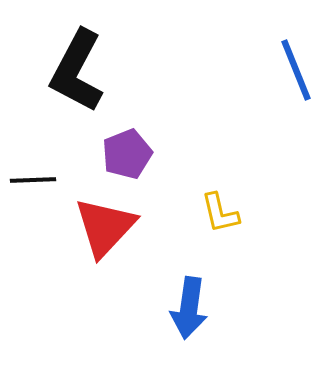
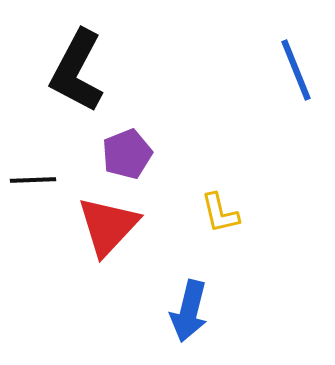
red triangle: moved 3 px right, 1 px up
blue arrow: moved 3 px down; rotated 6 degrees clockwise
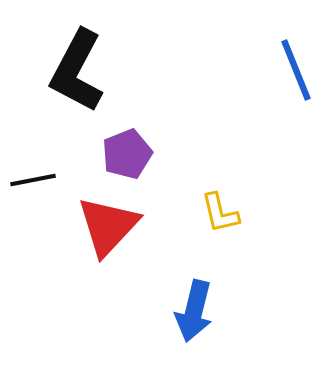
black line: rotated 9 degrees counterclockwise
blue arrow: moved 5 px right
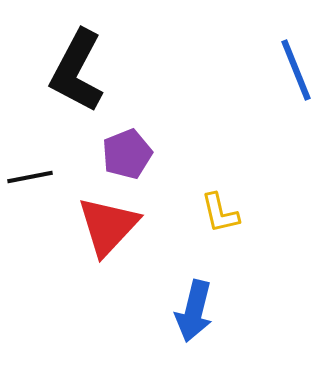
black line: moved 3 px left, 3 px up
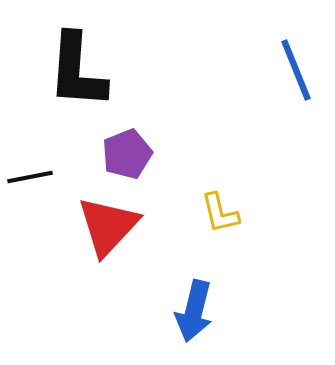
black L-shape: rotated 24 degrees counterclockwise
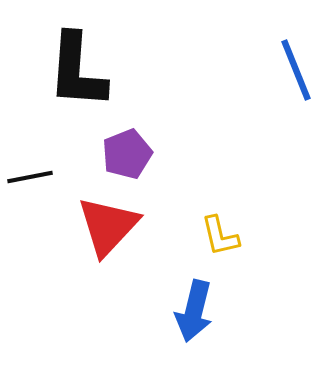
yellow L-shape: moved 23 px down
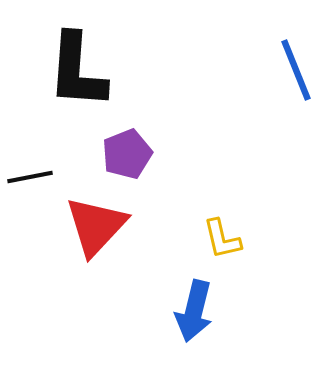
red triangle: moved 12 px left
yellow L-shape: moved 2 px right, 3 px down
